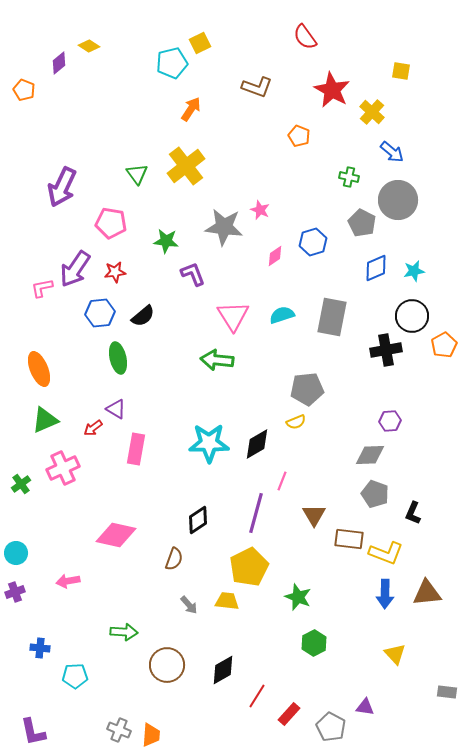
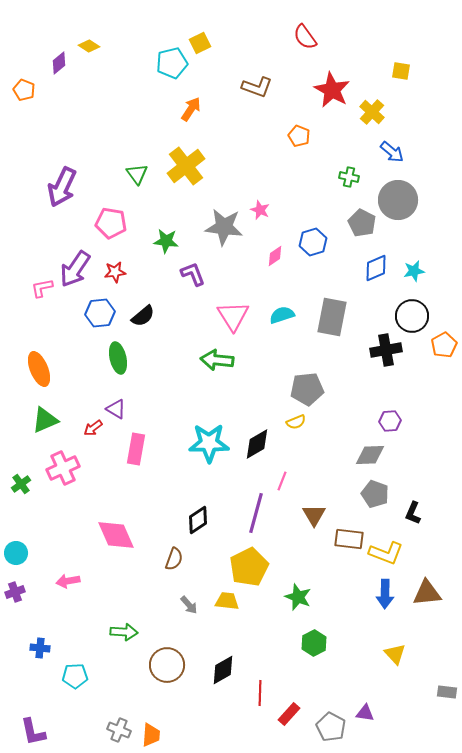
pink diamond at (116, 535): rotated 54 degrees clockwise
red line at (257, 696): moved 3 px right, 3 px up; rotated 30 degrees counterclockwise
purple triangle at (365, 707): moved 6 px down
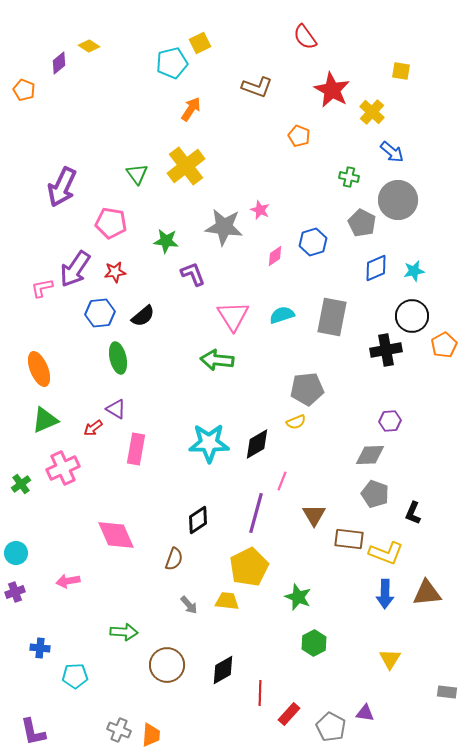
yellow triangle at (395, 654): moved 5 px left, 5 px down; rotated 15 degrees clockwise
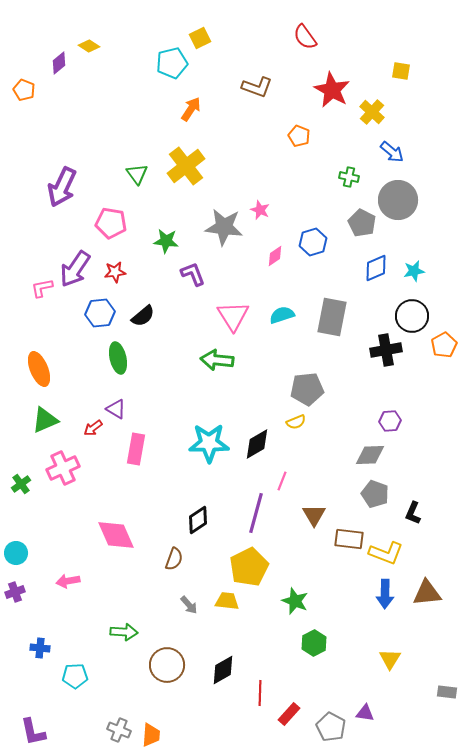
yellow square at (200, 43): moved 5 px up
green star at (298, 597): moved 3 px left, 4 px down
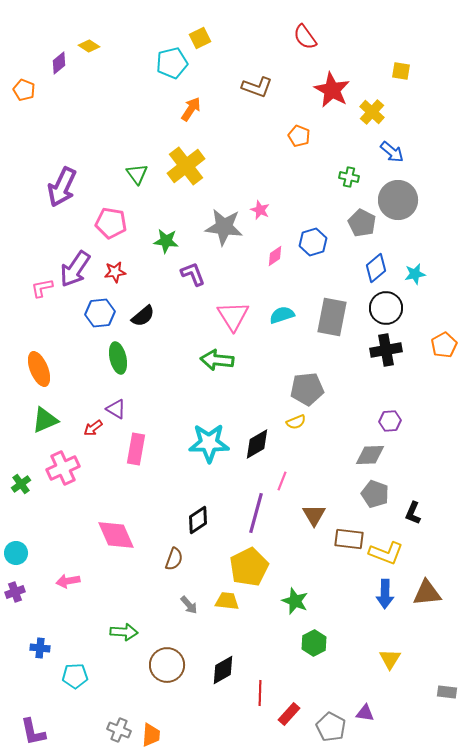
blue diamond at (376, 268): rotated 16 degrees counterclockwise
cyan star at (414, 271): moved 1 px right, 3 px down
black circle at (412, 316): moved 26 px left, 8 px up
